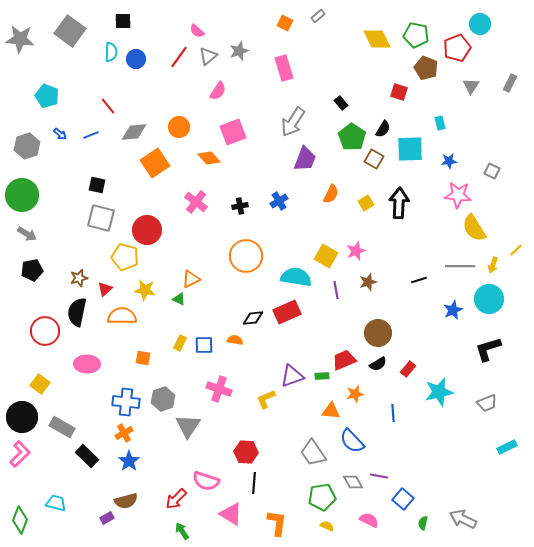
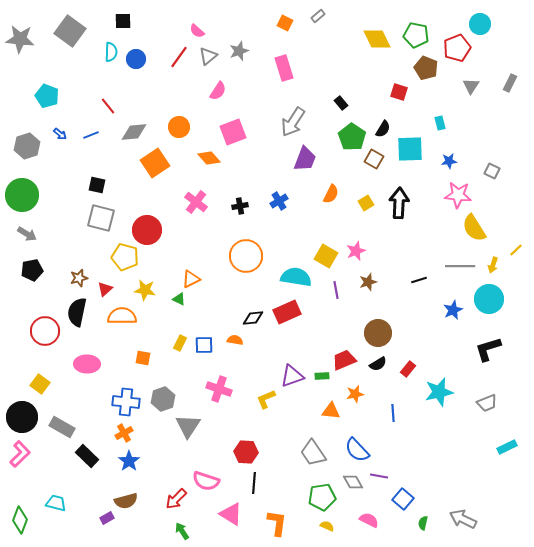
blue semicircle at (352, 441): moved 5 px right, 9 px down
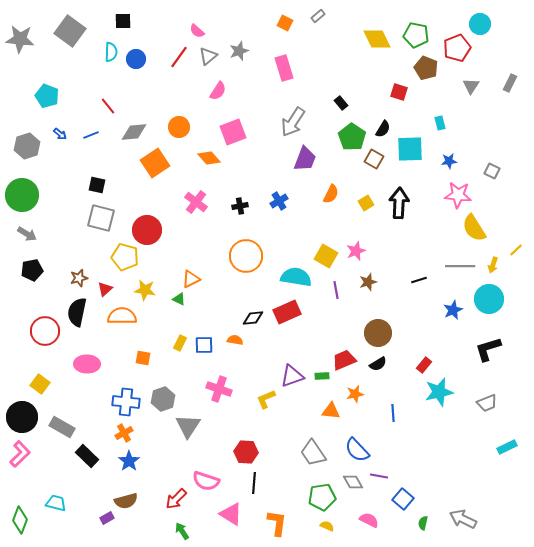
red rectangle at (408, 369): moved 16 px right, 4 px up
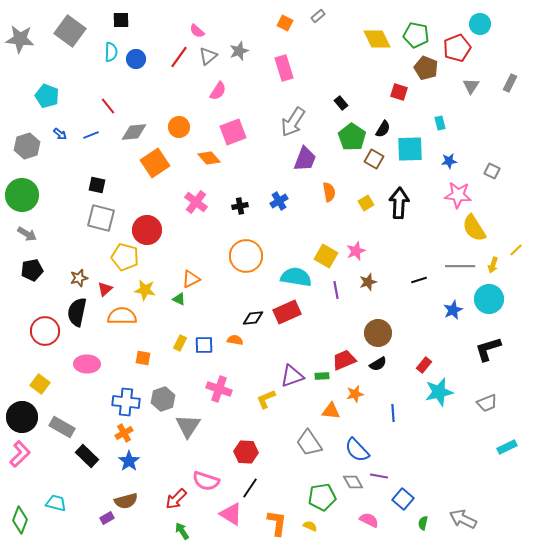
black square at (123, 21): moved 2 px left, 1 px up
orange semicircle at (331, 194): moved 2 px left, 2 px up; rotated 36 degrees counterclockwise
gray trapezoid at (313, 453): moved 4 px left, 10 px up
black line at (254, 483): moved 4 px left, 5 px down; rotated 30 degrees clockwise
yellow semicircle at (327, 526): moved 17 px left
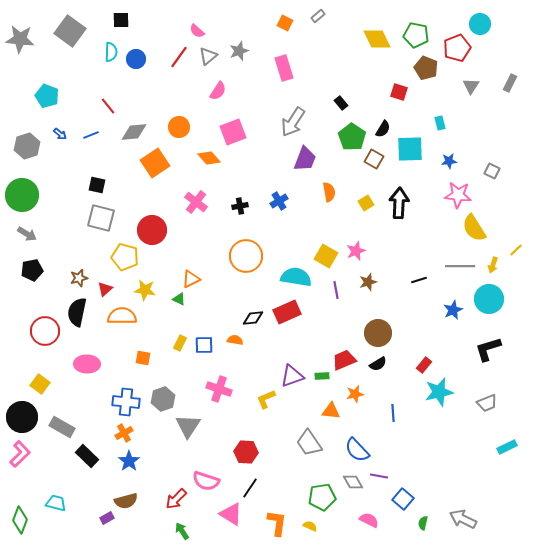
red circle at (147, 230): moved 5 px right
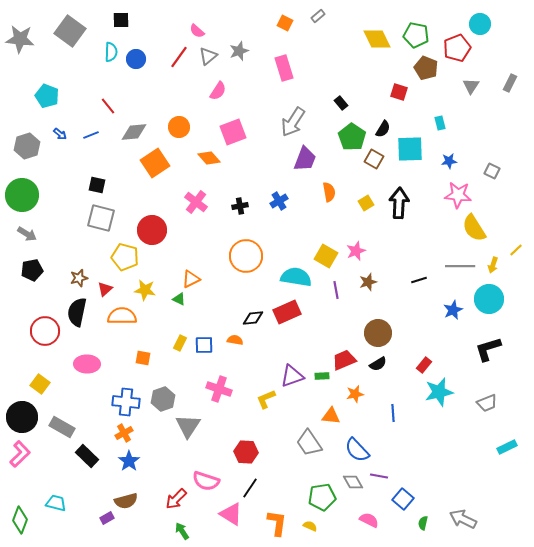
orange triangle at (331, 411): moved 5 px down
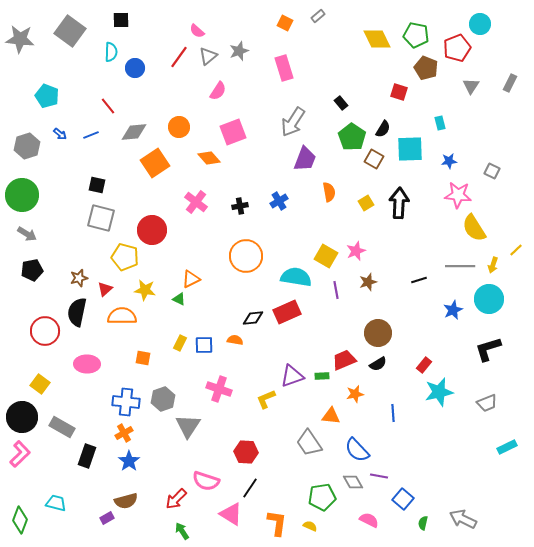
blue circle at (136, 59): moved 1 px left, 9 px down
black rectangle at (87, 456): rotated 65 degrees clockwise
